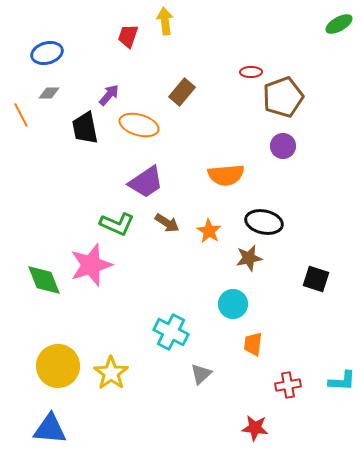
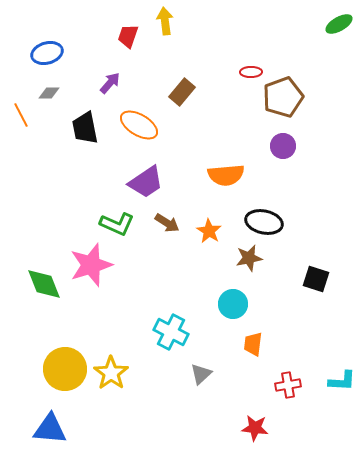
purple arrow: moved 1 px right, 12 px up
orange ellipse: rotated 15 degrees clockwise
green diamond: moved 4 px down
yellow circle: moved 7 px right, 3 px down
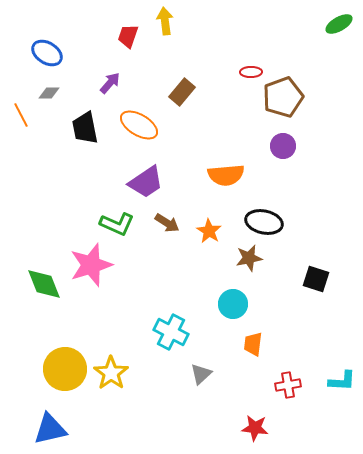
blue ellipse: rotated 48 degrees clockwise
blue triangle: rotated 18 degrees counterclockwise
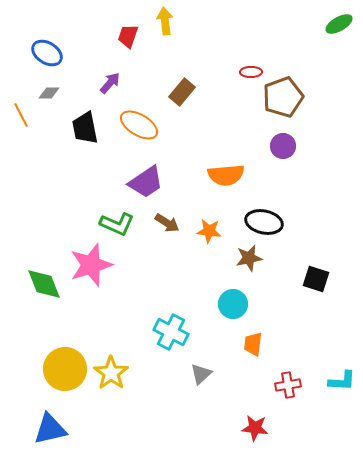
orange star: rotated 25 degrees counterclockwise
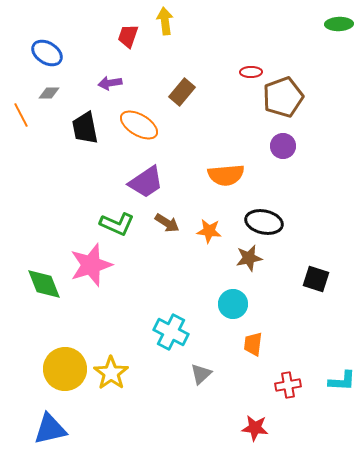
green ellipse: rotated 28 degrees clockwise
purple arrow: rotated 140 degrees counterclockwise
